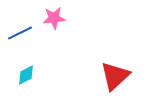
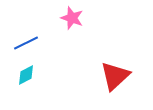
pink star: moved 18 px right; rotated 25 degrees clockwise
blue line: moved 6 px right, 10 px down
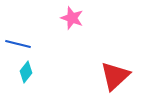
blue line: moved 8 px left, 1 px down; rotated 40 degrees clockwise
cyan diamond: moved 3 px up; rotated 25 degrees counterclockwise
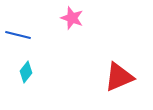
blue line: moved 9 px up
red triangle: moved 4 px right, 1 px down; rotated 20 degrees clockwise
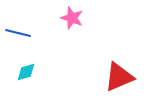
blue line: moved 2 px up
cyan diamond: rotated 35 degrees clockwise
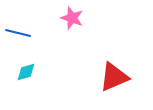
red triangle: moved 5 px left
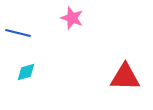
red triangle: moved 11 px right; rotated 24 degrees clockwise
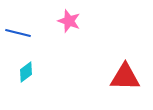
pink star: moved 3 px left, 3 px down
cyan diamond: rotated 20 degrees counterclockwise
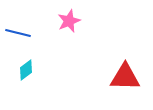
pink star: rotated 30 degrees clockwise
cyan diamond: moved 2 px up
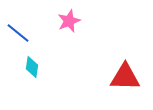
blue line: rotated 25 degrees clockwise
cyan diamond: moved 6 px right, 3 px up; rotated 45 degrees counterclockwise
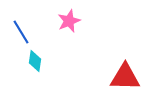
blue line: moved 3 px right, 1 px up; rotated 20 degrees clockwise
cyan diamond: moved 3 px right, 6 px up
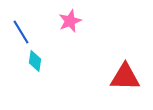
pink star: moved 1 px right
